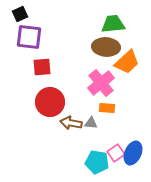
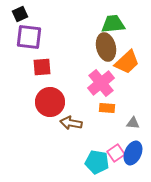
brown ellipse: rotated 72 degrees clockwise
gray triangle: moved 42 px right
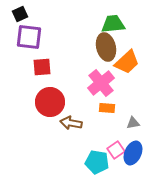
gray triangle: rotated 16 degrees counterclockwise
pink square: moved 3 px up
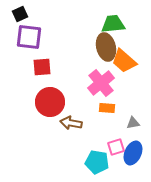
orange trapezoid: moved 3 px left, 1 px up; rotated 84 degrees clockwise
pink square: moved 3 px up; rotated 18 degrees clockwise
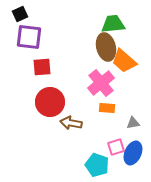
cyan pentagon: moved 3 px down; rotated 10 degrees clockwise
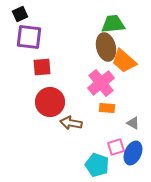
gray triangle: rotated 40 degrees clockwise
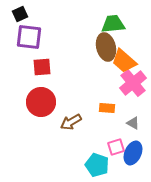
pink cross: moved 32 px right
red circle: moved 9 px left
brown arrow: moved 1 px up; rotated 40 degrees counterclockwise
